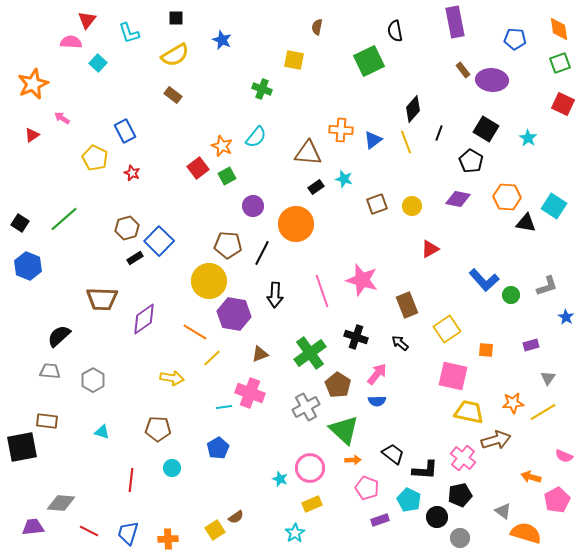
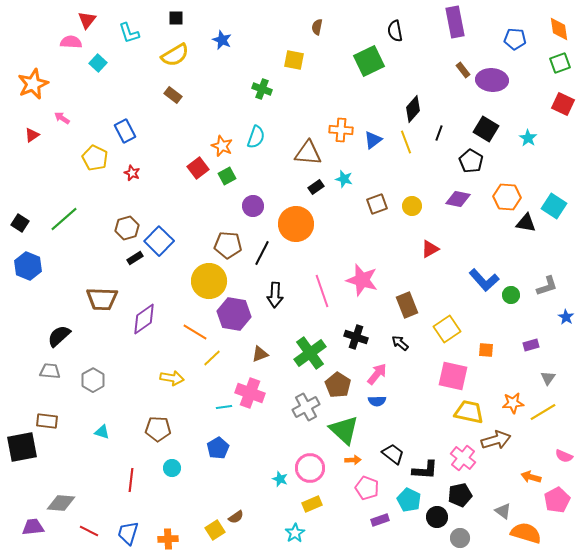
cyan semicircle at (256, 137): rotated 20 degrees counterclockwise
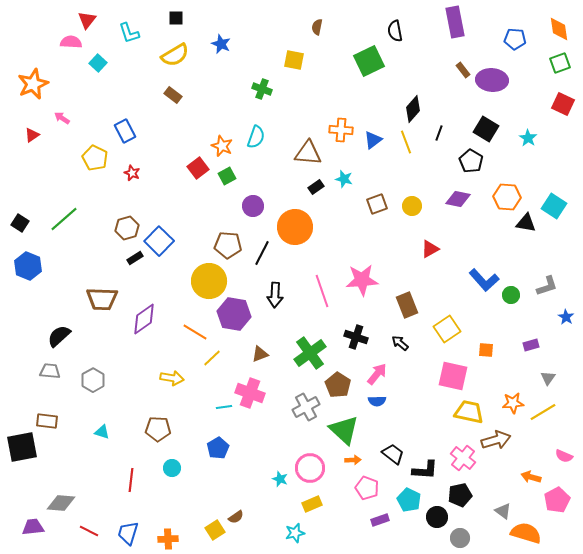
blue star at (222, 40): moved 1 px left, 4 px down
orange circle at (296, 224): moved 1 px left, 3 px down
pink star at (362, 280): rotated 20 degrees counterclockwise
cyan star at (295, 533): rotated 18 degrees clockwise
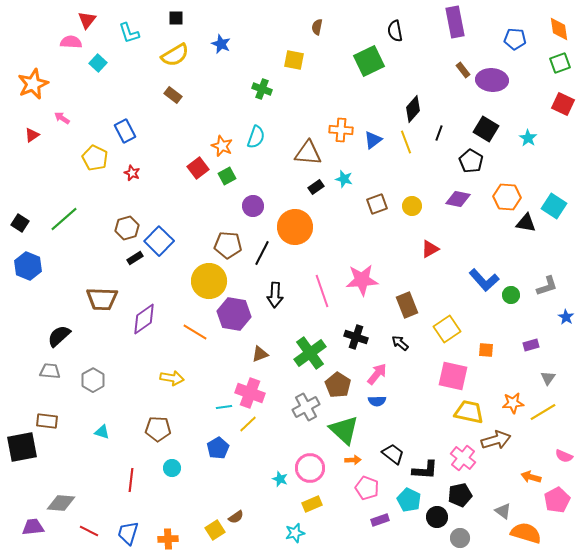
yellow line at (212, 358): moved 36 px right, 66 px down
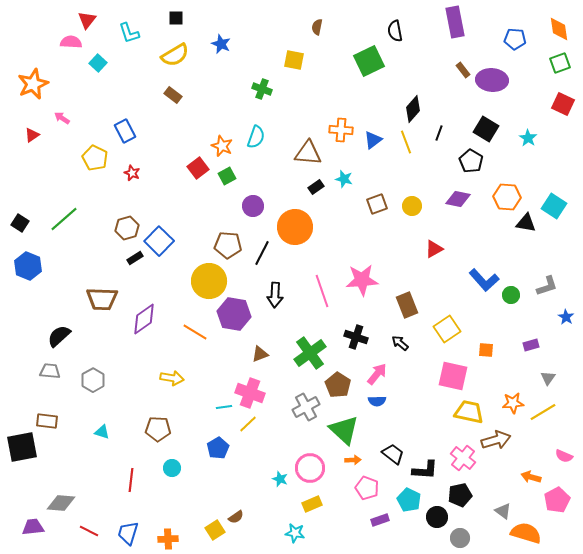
red triangle at (430, 249): moved 4 px right
cyan star at (295, 533): rotated 24 degrees clockwise
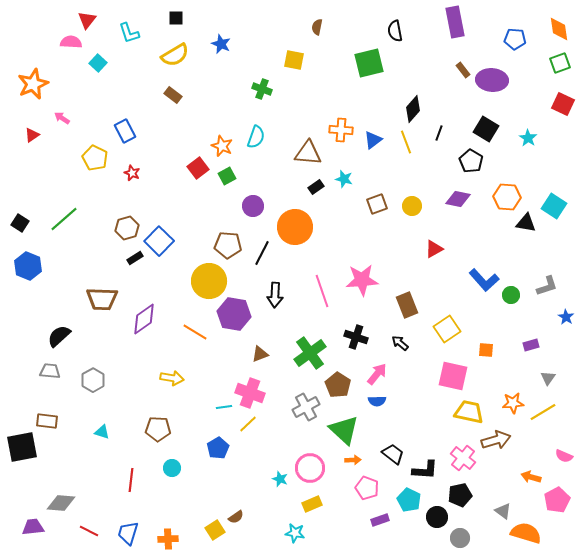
green square at (369, 61): moved 2 px down; rotated 12 degrees clockwise
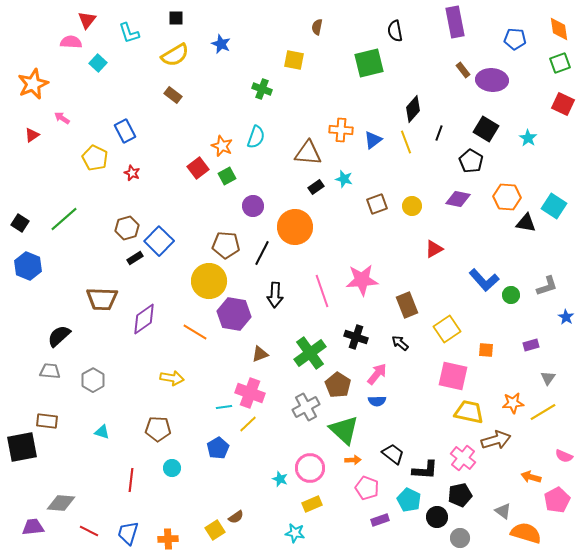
brown pentagon at (228, 245): moved 2 px left
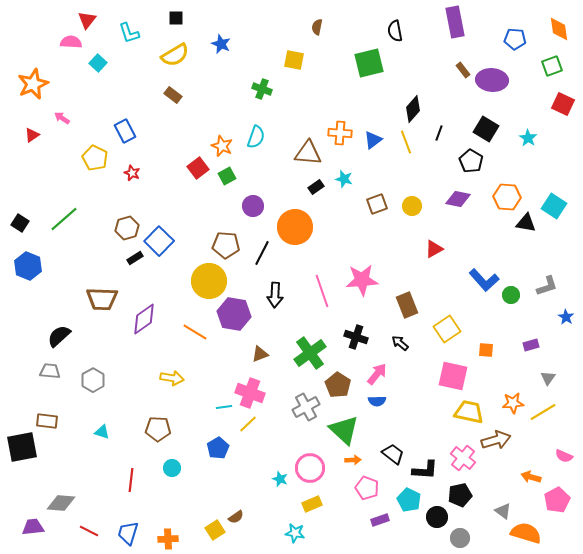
green square at (560, 63): moved 8 px left, 3 px down
orange cross at (341, 130): moved 1 px left, 3 px down
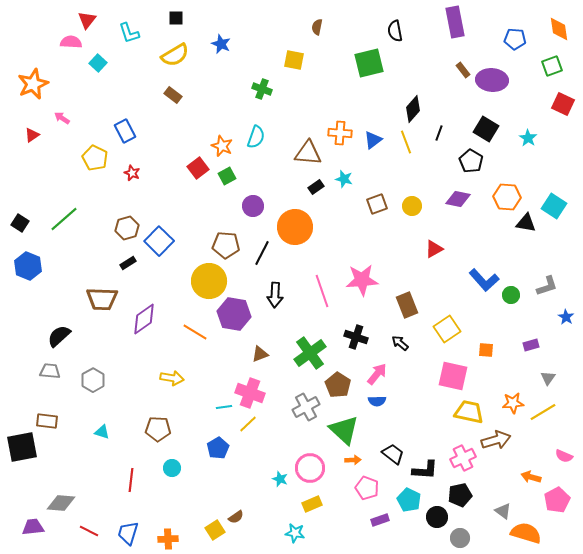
black rectangle at (135, 258): moved 7 px left, 5 px down
pink cross at (463, 458): rotated 25 degrees clockwise
